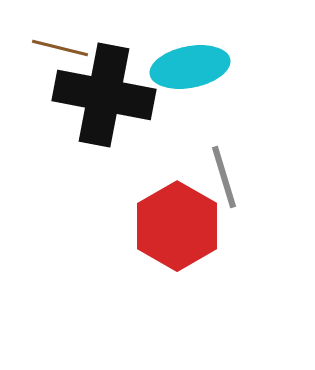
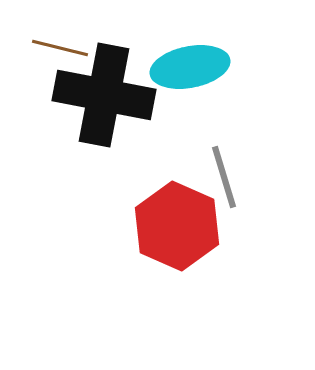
red hexagon: rotated 6 degrees counterclockwise
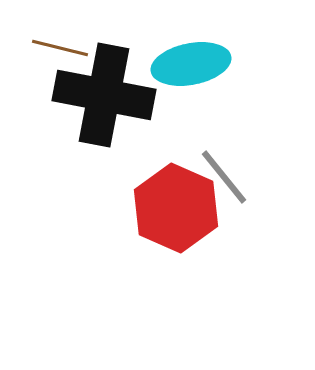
cyan ellipse: moved 1 px right, 3 px up
gray line: rotated 22 degrees counterclockwise
red hexagon: moved 1 px left, 18 px up
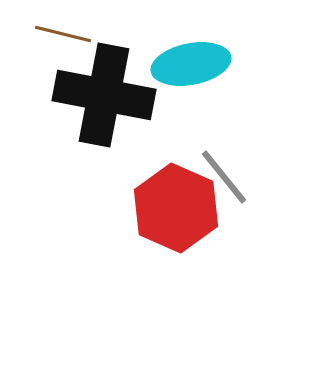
brown line: moved 3 px right, 14 px up
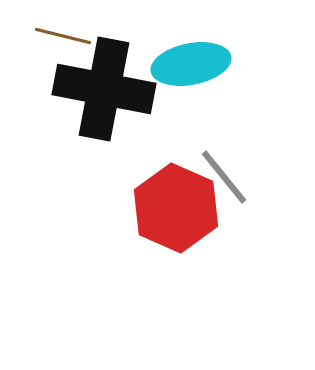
brown line: moved 2 px down
black cross: moved 6 px up
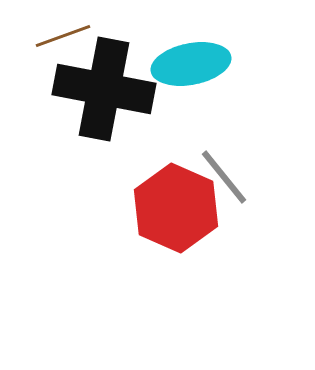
brown line: rotated 34 degrees counterclockwise
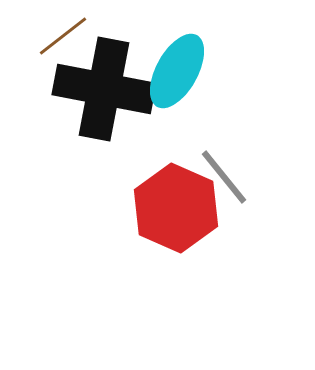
brown line: rotated 18 degrees counterclockwise
cyan ellipse: moved 14 px left, 7 px down; rotated 50 degrees counterclockwise
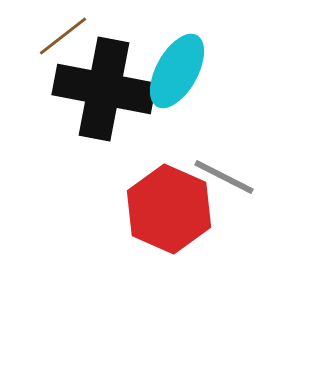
gray line: rotated 24 degrees counterclockwise
red hexagon: moved 7 px left, 1 px down
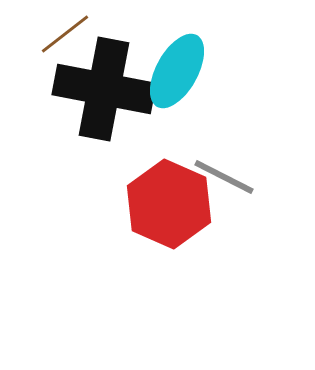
brown line: moved 2 px right, 2 px up
red hexagon: moved 5 px up
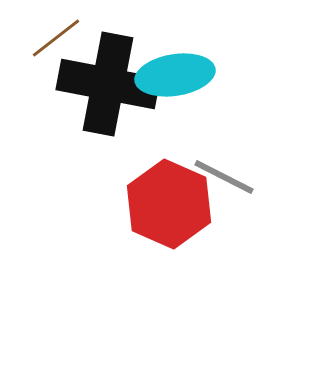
brown line: moved 9 px left, 4 px down
cyan ellipse: moved 2 px left, 4 px down; rotated 52 degrees clockwise
black cross: moved 4 px right, 5 px up
